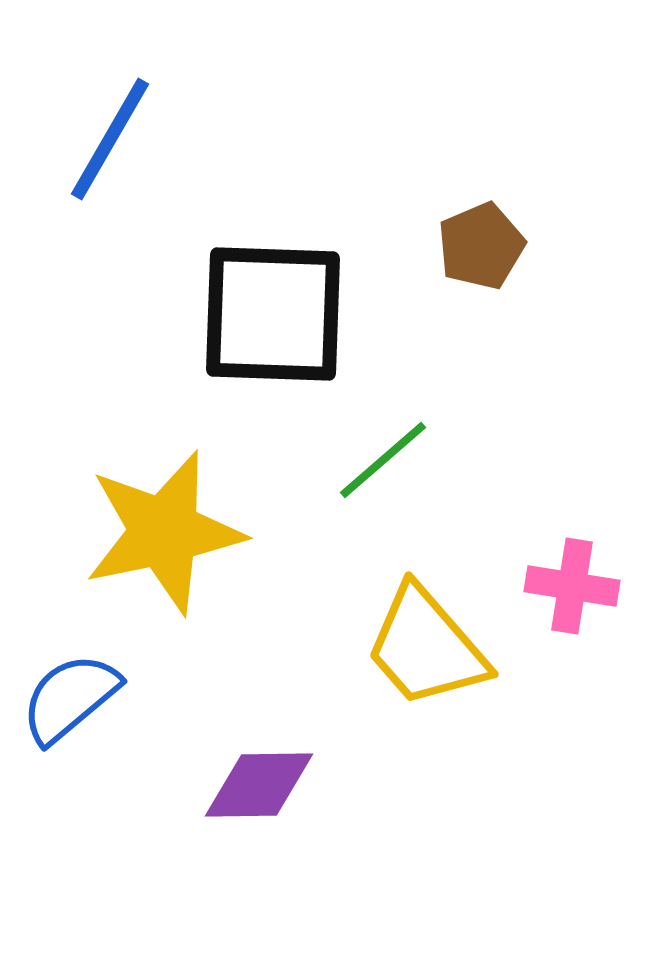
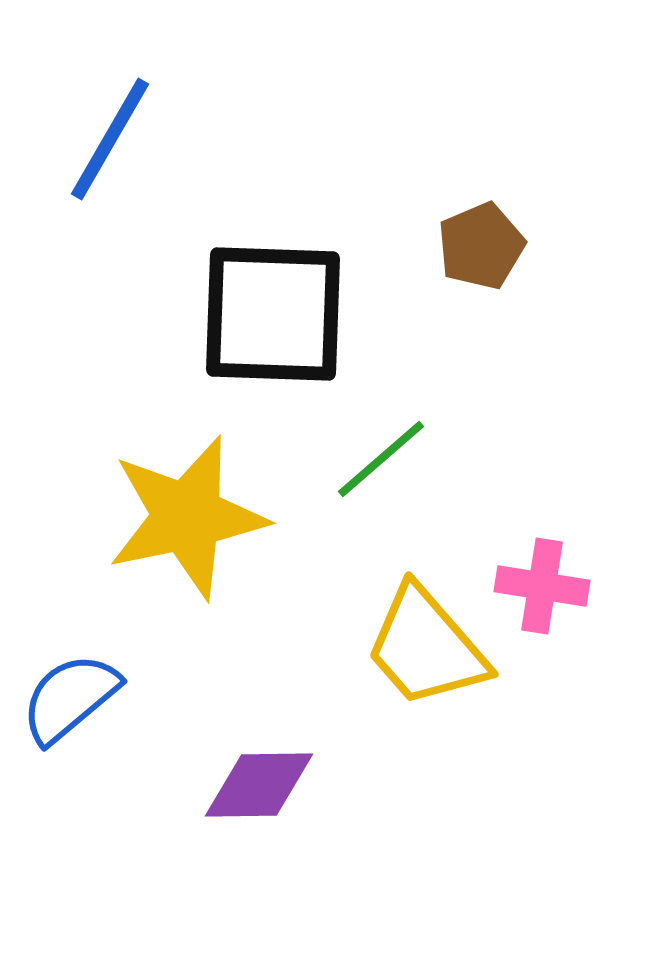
green line: moved 2 px left, 1 px up
yellow star: moved 23 px right, 15 px up
pink cross: moved 30 px left
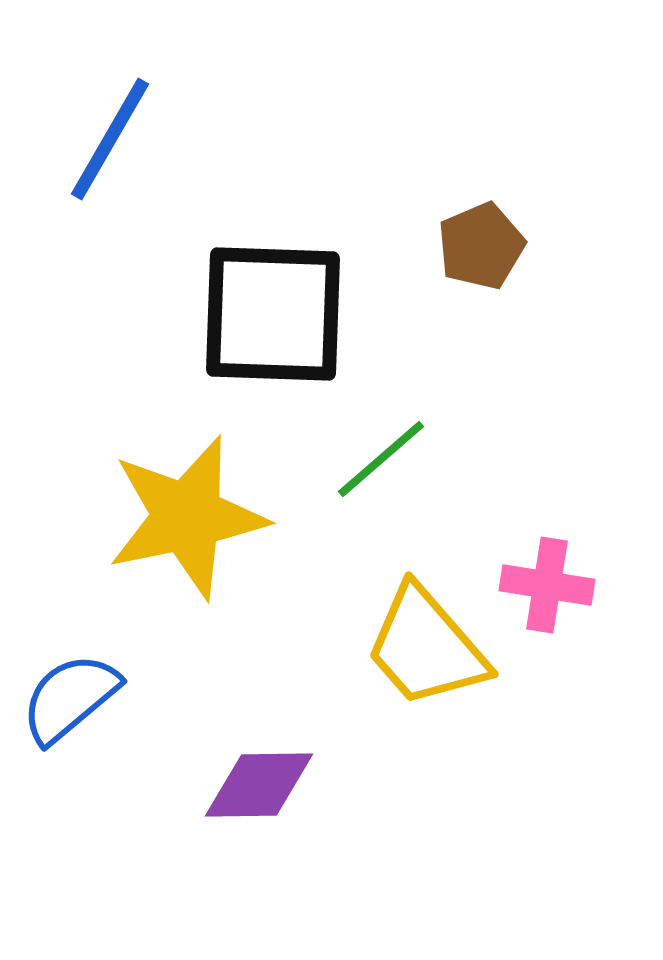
pink cross: moved 5 px right, 1 px up
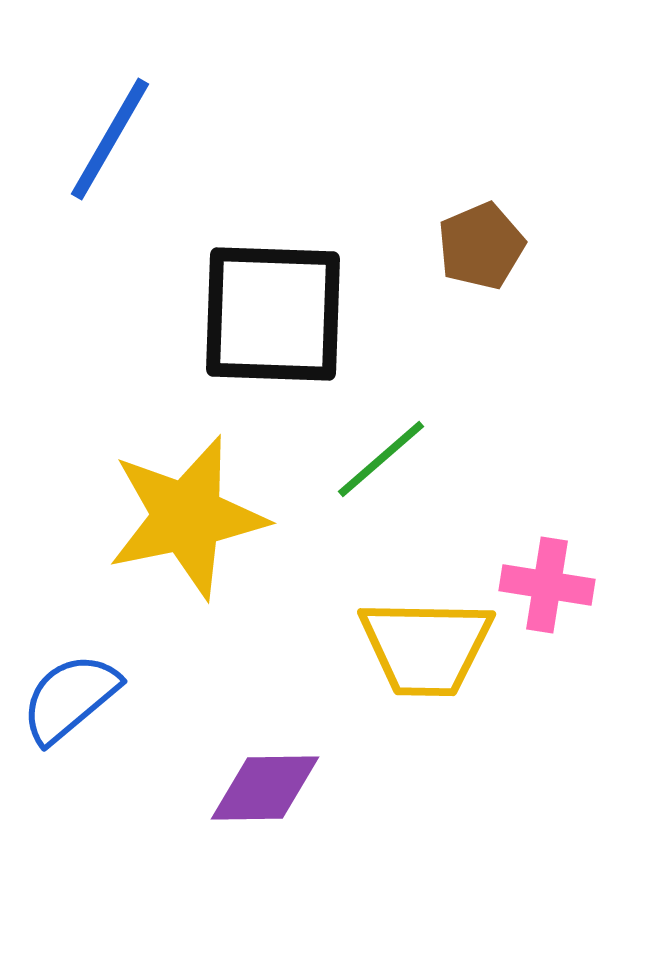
yellow trapezoid: rotated 48 degrees counterclockwise
purple diamond: moved 6 px right, 3 px down
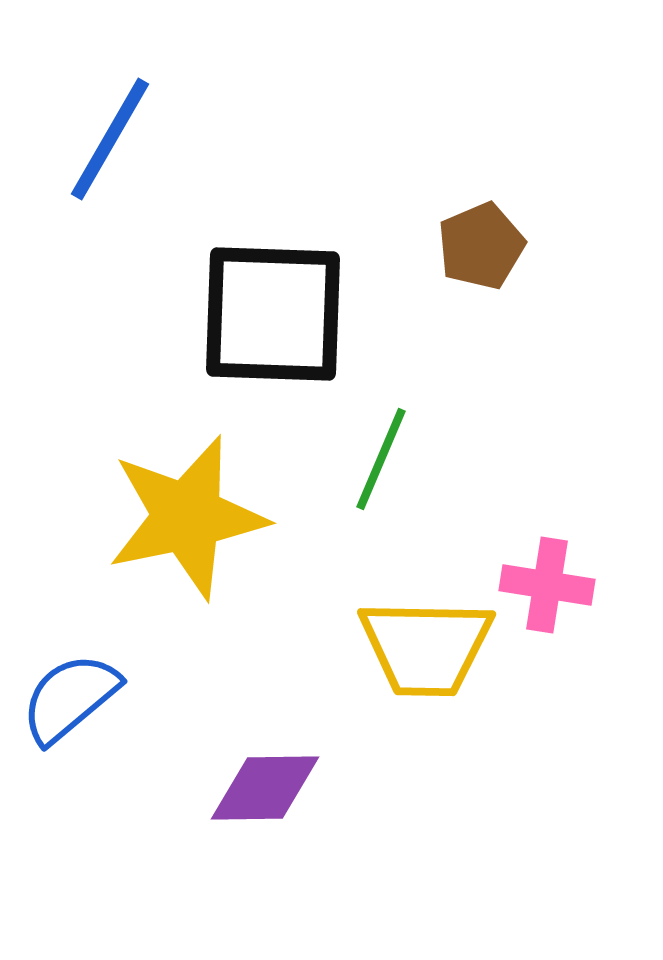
green line: rotated 26 degrees counterclockwise
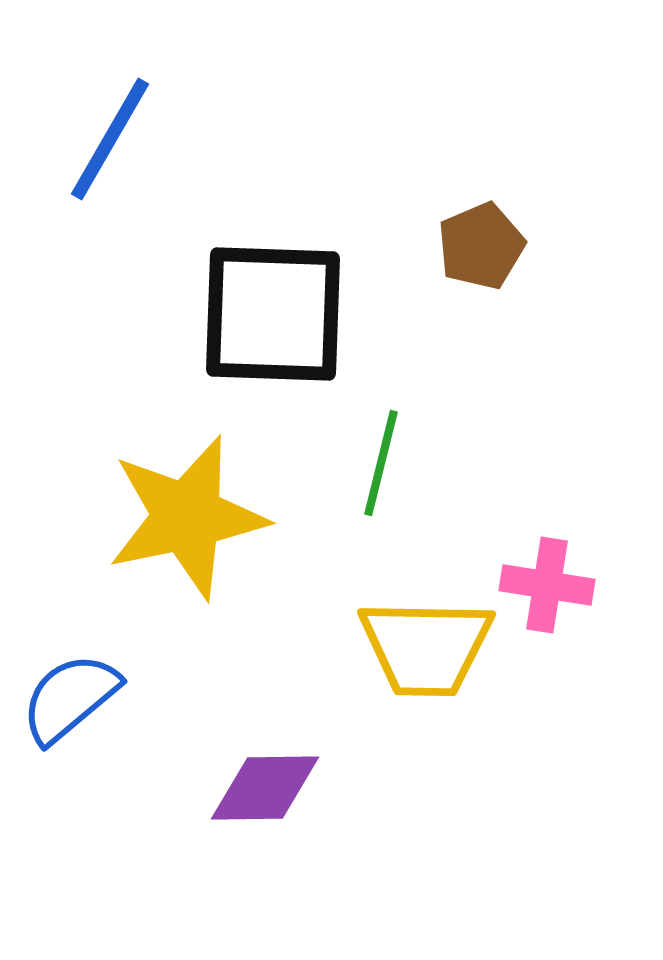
green line: moved 4 px down; rotated 9 degrees counterclockwise
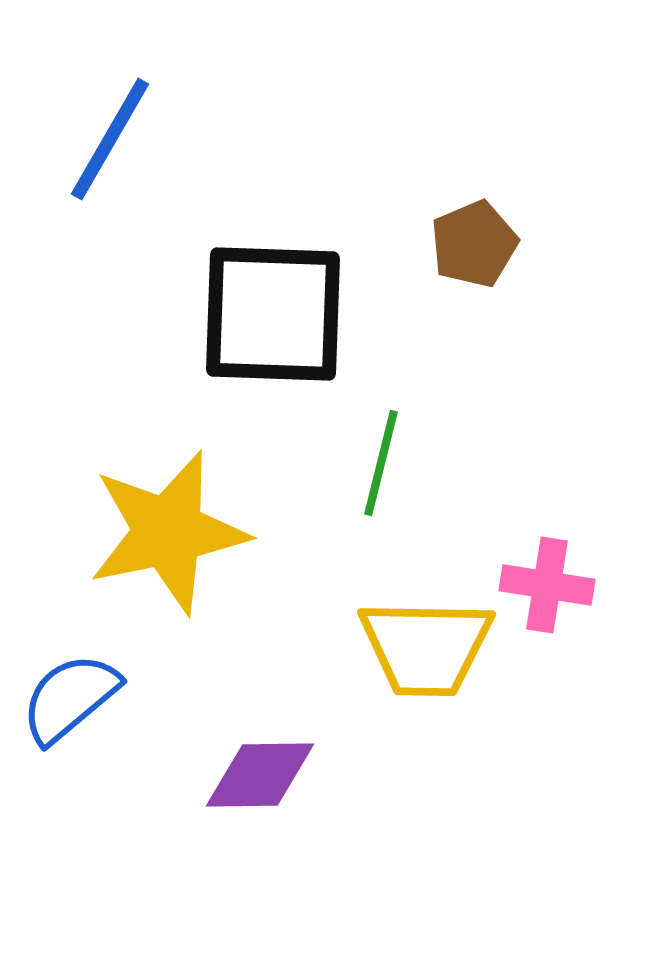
brown pentagon: moved 7 px left, 2 px up
yellow star: moved 19 px left, 15 px down
purple diamond: moved 5 px left, 13 px up
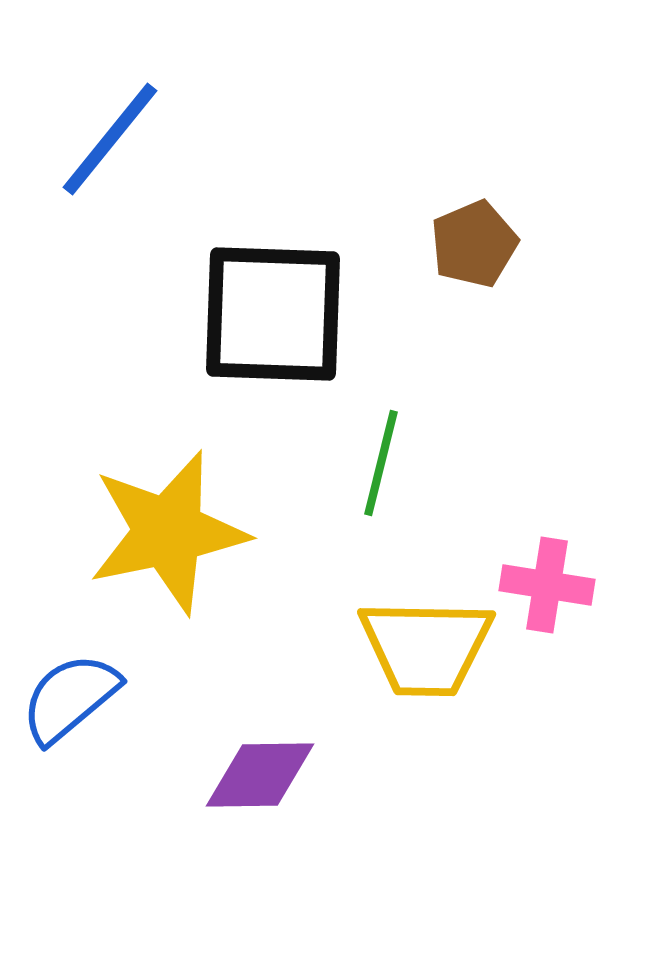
blue line: rotated 9 degrees clockwise
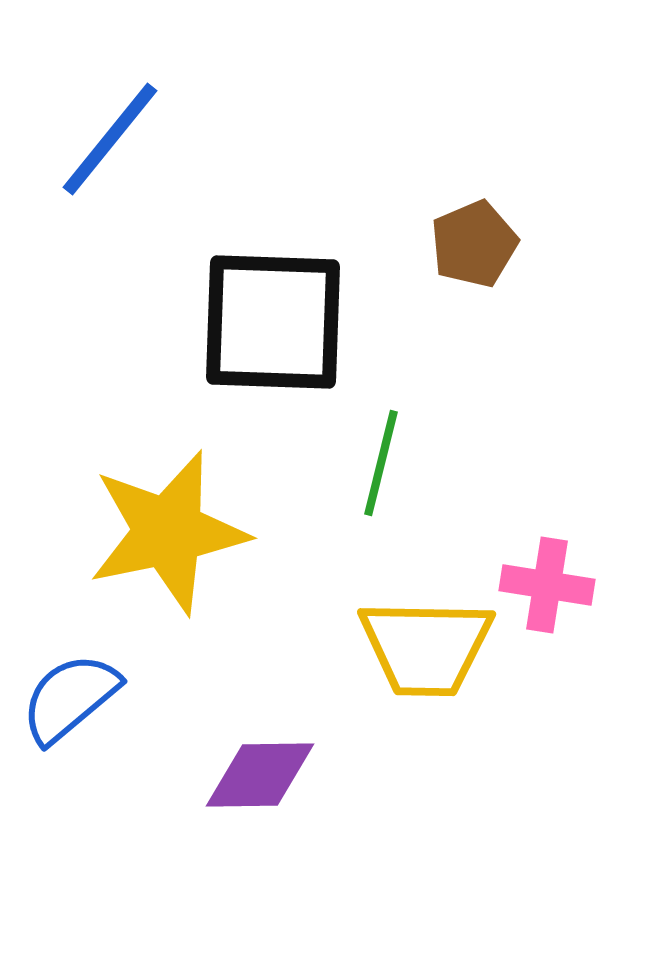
black square: moved 8 px down
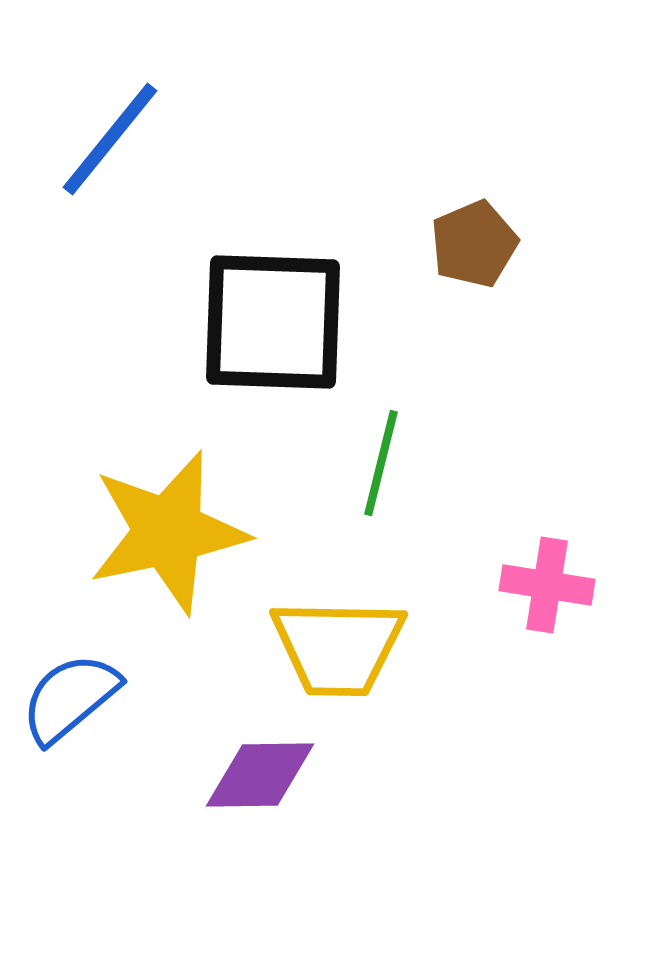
yellow trapezoid: moved 88 px left
